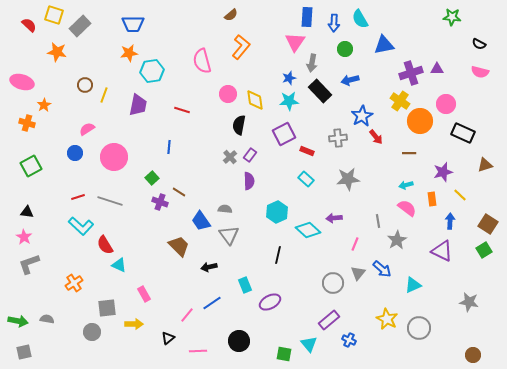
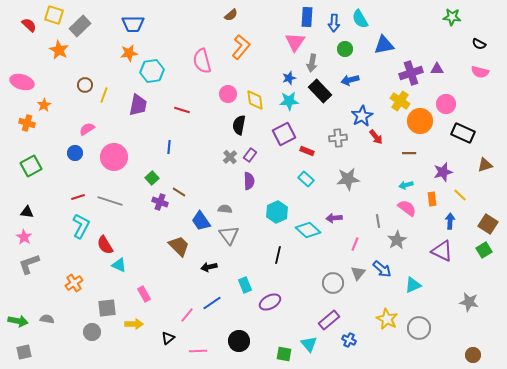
orange star at (57, 52): moved 2 px right, 2 px up; rotated 18 degrees clockwise
cyan L-shape at (81, 226): rotated 105 degrees counterclockwise
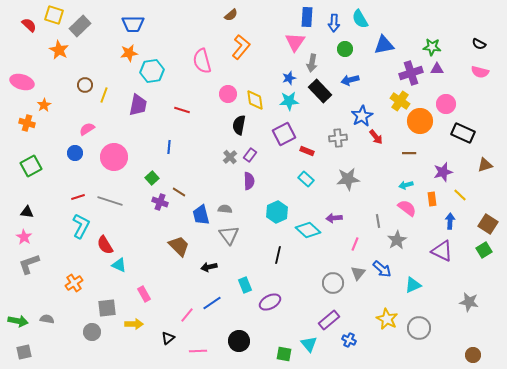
green star at (452, 17): moved 20 px left, 30 px down
blue trapezoid at (201, 221): moved 6 px up; rotated 20 degrees clockwise
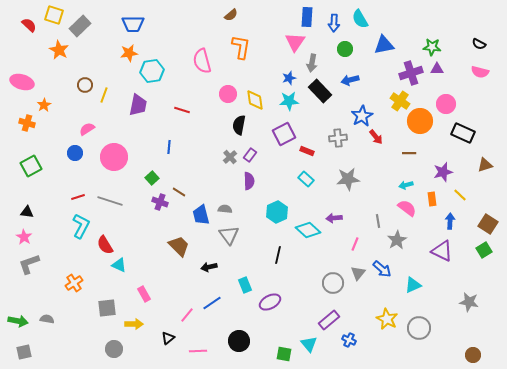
orange L-shape at (241, 47): rotated 30 degrees counterclockwise
gray circle at (92, 332): moved 22 px right, 17 px down
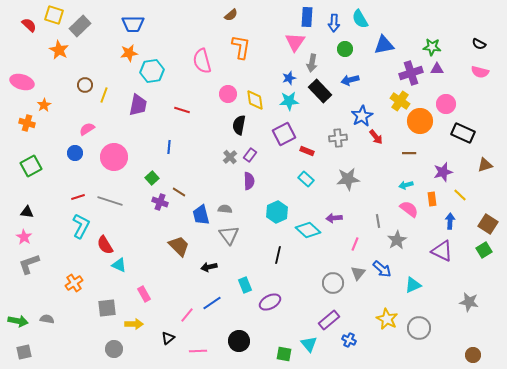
pink semicircle at (407, 208): moved 2 px right, 1 px down
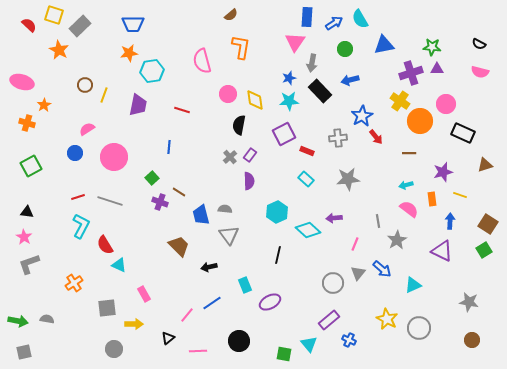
blue arrow at (334, 23): rotated 126 degrees counterclockwise
yellow line at (460, 195): rotated 24 degrees counterclockwise
brown circle at (473, 355): moved 1 px left, 15 px up
